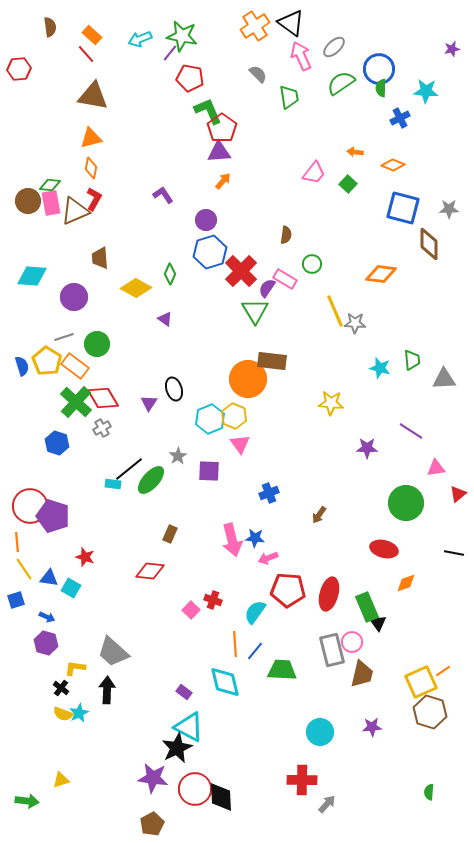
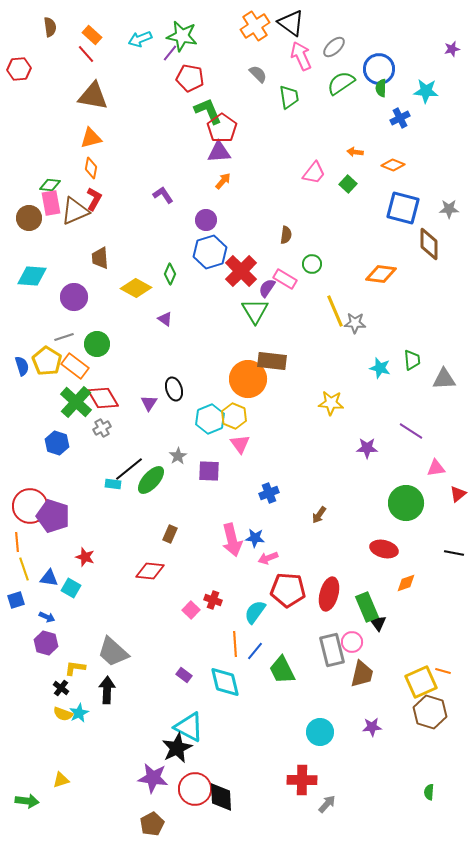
brown circle at (28, 201): moved 1 px right, 17 px down
yellow line at (24, 569): rotated 15 degrees clockwise
green trapezoid at (282, 670): rotated 120 degrees counterclockwise
orange line at (443, 671): rotated 49 degrees clockwise
purple rectangle at (184, 692): moved 17 px up
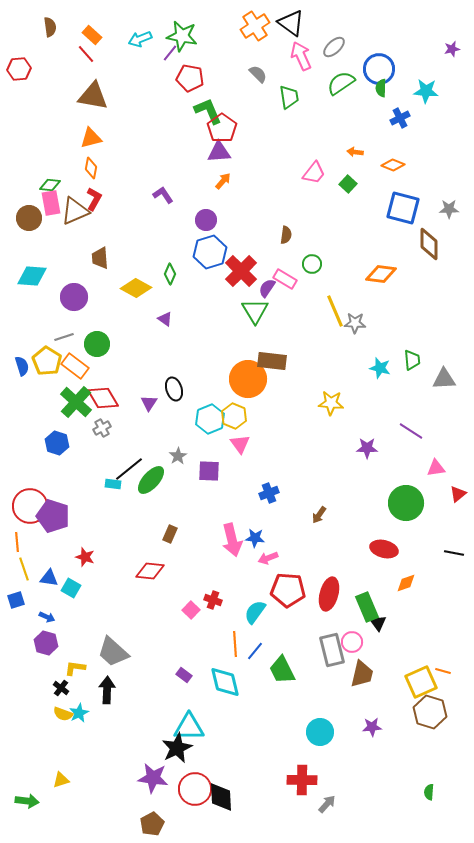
cyan triangle at (189, 727): rotated 28 degrees counterclockwise
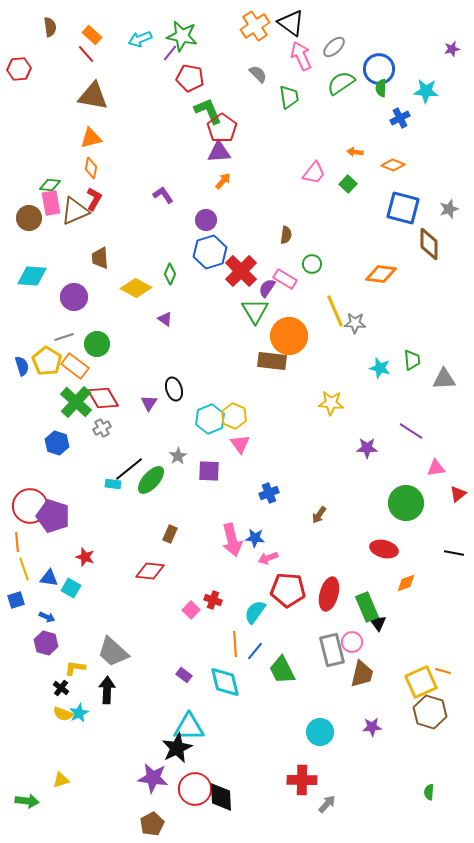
gray star at (449, 209): rotated 18 degrees counterclockwise
orange circle at (248, 379): moved 41 px right, 43 px up
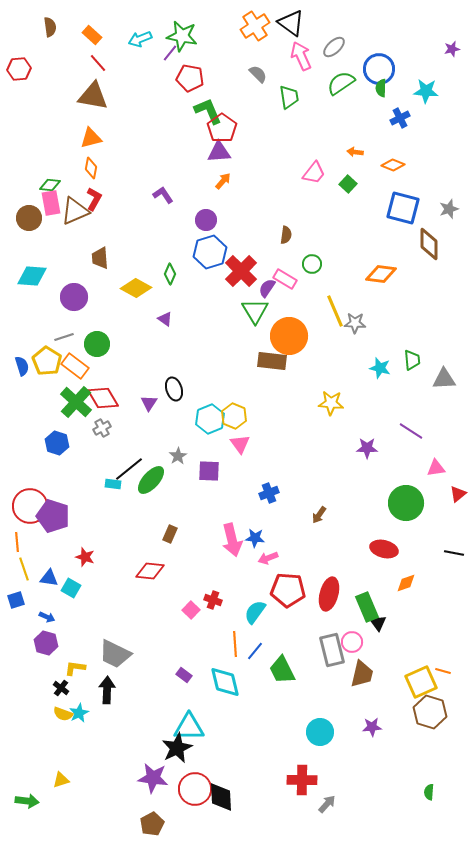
red line at (86, 54): moved 12 px right, 9 px down
gray trapezoid at (113, 652): moved 2 px right, 2 px down; rotated 16 degrees counterclockwise
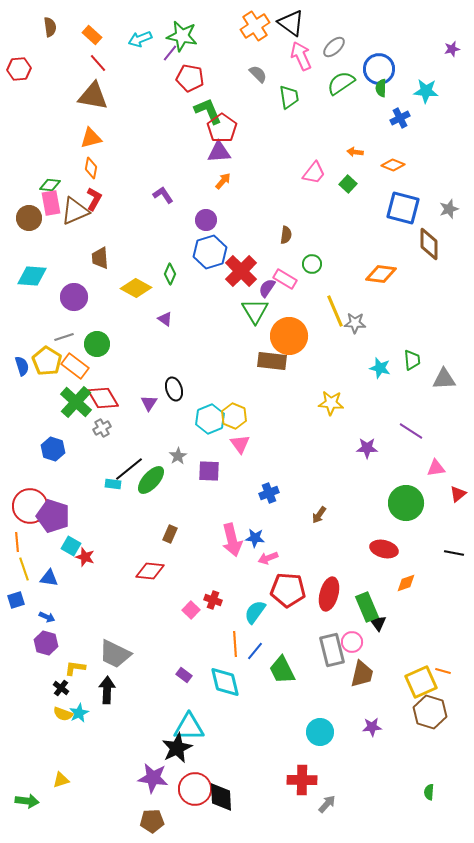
blue hexagon at (57, 443): moved 4 px left, 6 px down
cyan square at (71, 588): moved 42 px up
brown pentagon at (152, 824): moved 3 px up; rotated 25 degrees clockwise
